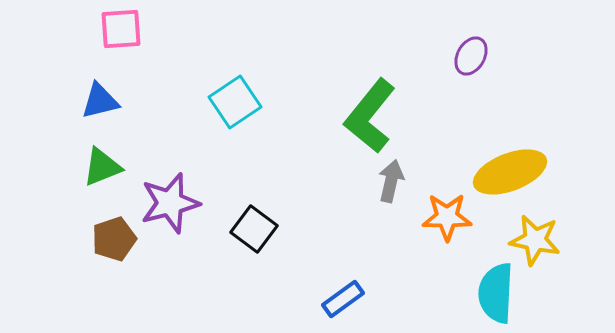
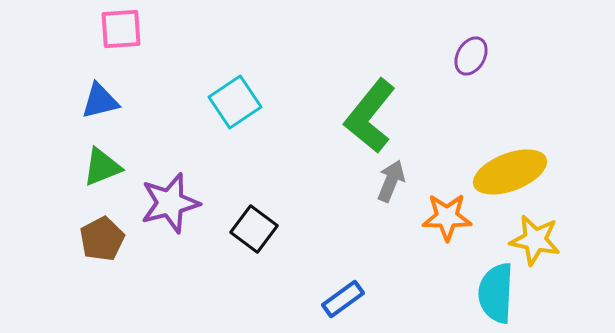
gray arrow: rotated 9 degrees clockwise
brown pentagon: moved 12 px left; rotated 9 degrees counterclockwise
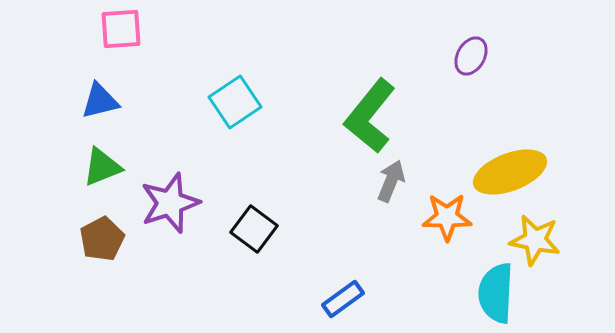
purple star: rotated 4 degrees counterclockwise
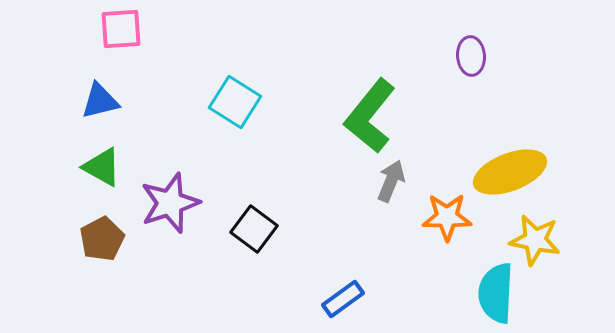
purple ellipse: rotated 33 degrees counterclockwise
cyan square: rotated 24 degrees counterclockwise
green triangle: rotated 51 degrees clockwise
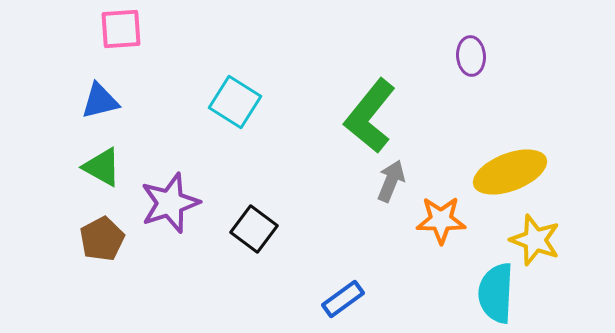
orange star: moved 6 px left, 3 px down
yellow star: rotated 9 degrees clockwise
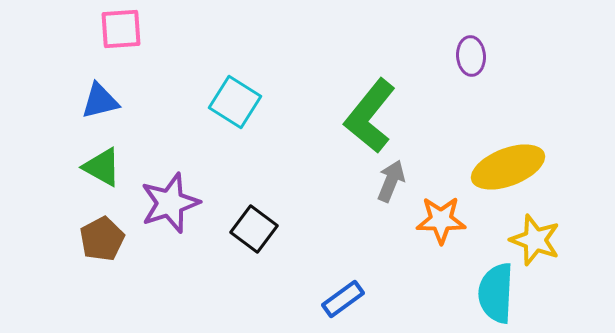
yellow ellipse: moved 2 px left, 5 px up
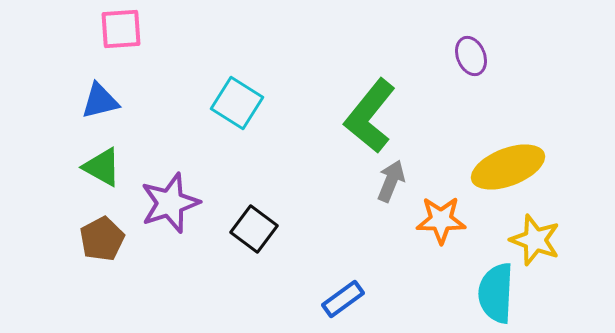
purple ellipse: rotated 18 degrees counterclockwise
cyan square: moved 2 px right, 1 px down
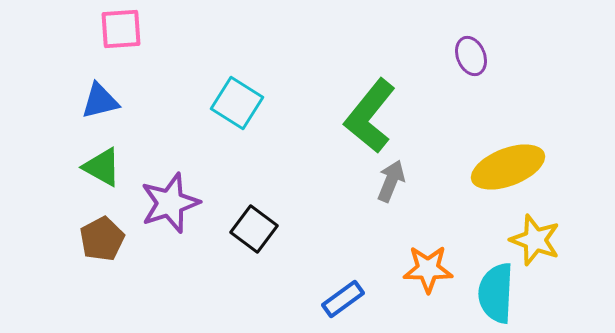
orange star: moved 13 px left, 49 px down
